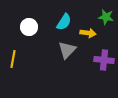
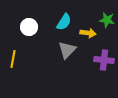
green star: moved 1 px right, 3 px down
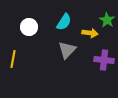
green star: rotated 21 degrees clockwise
yellow arrow: moved 2 px right
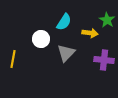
white circle: moved 12 px right, 12 px down
gray triangle: moved 1 px left, 3 px down
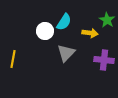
white circle: moved 4 px right, 8 px up
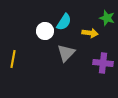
green star: moved 2 px up; rotated 14 degrees counterclockwise
purple cross: moved 1 px left, 3 px down
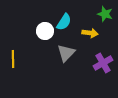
green star: moved 2 px left, 4 px up
yellow line: rotated 12 degrees counterclockwise
purple cross: rotated 36 degrees counterclockwise
